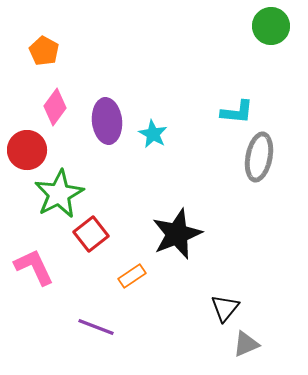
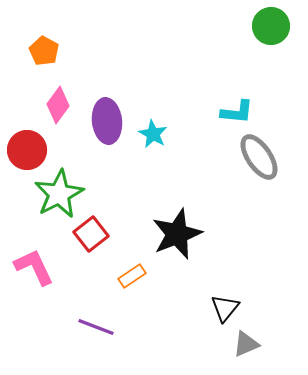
pink diamond: moved 3 px right, 2 px up
gray ellipse: rotated 45 degrees counterclockwise
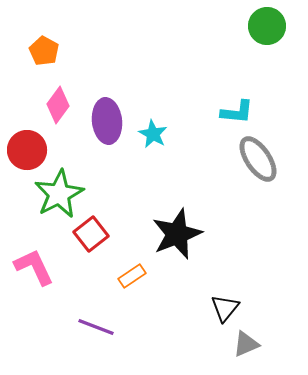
green circle: moved 4 px left
gray ellipse: moved 1 px left, 2 px down
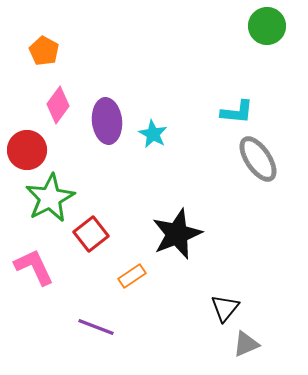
green star: moved 9 px left, 4 px down
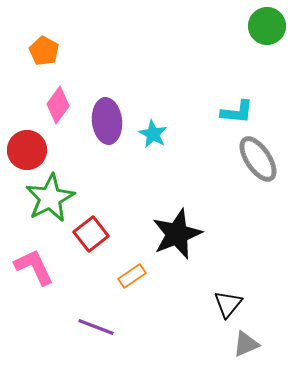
black triangle: moved 3 px right, 4 px up
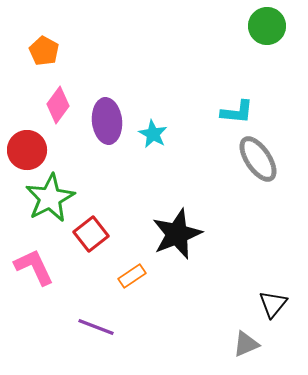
black triangle: moved 45 px right
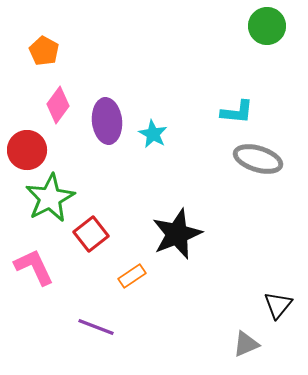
gray ellipse: rotated 39 degrees counterclockwise
black triangle: moved 5 px right, 1 px down
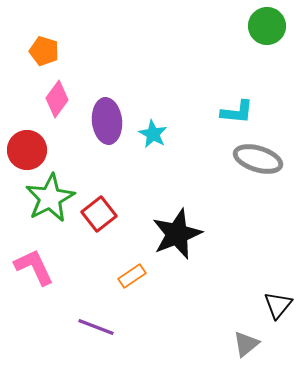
orange pentagon: rotated 12 degrees counterclockwise
pink diamond: moved 1 px left, 6 px up
red square: moved 8 px right, 20 px up
gray triangle: rotated 16 degrees counterclockwise
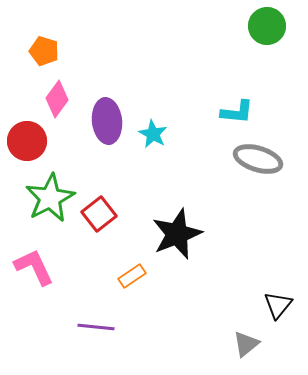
red circle: moved 9 px up
purple line: rotated 15 degrees counterclockwise
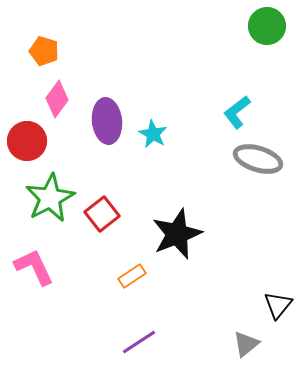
cyan L-shape: rotated 136 degrees clockwise
red square: moved 3 px right
purple line: moved 43 px right, 15 px down; rotated 39 degrees counterclockwise
